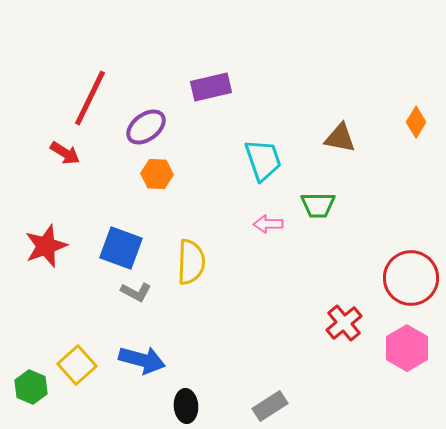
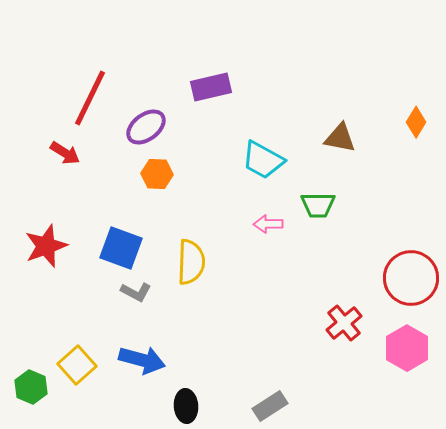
cyan trapezoid: rotated 138 degrees clockwise
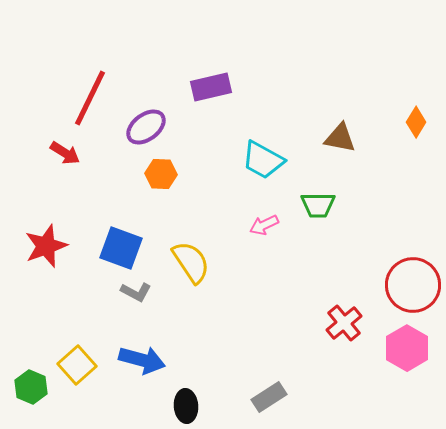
orange hexagon: moved 4 px right
pink arrow: moved 4 px left, 1 px down; rotated 24 degrees counterclockwise
yellow semicircle: rotated 36 degrees counterclockwise
red circle: moved 2 px right, 7 px down
gray rectangle: moved 1 px left, 9 px up
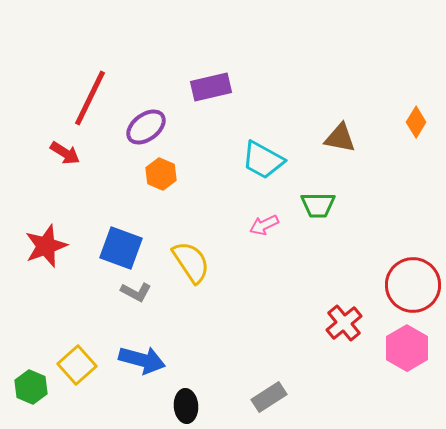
orange hexagon: rotated 20 degrees clockwise
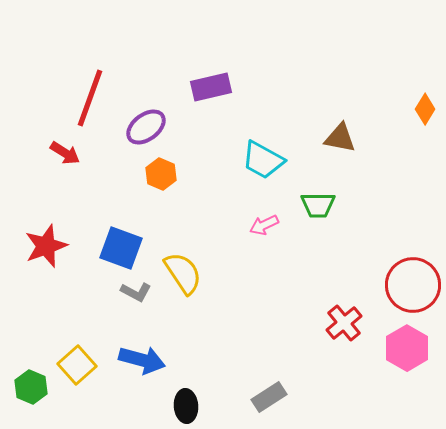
red line: rotated 6 degrees counterclockwise
orange diamond: moved 9 px right, 13 px up
yellow semicircle: moved 8 px left, 11 px down
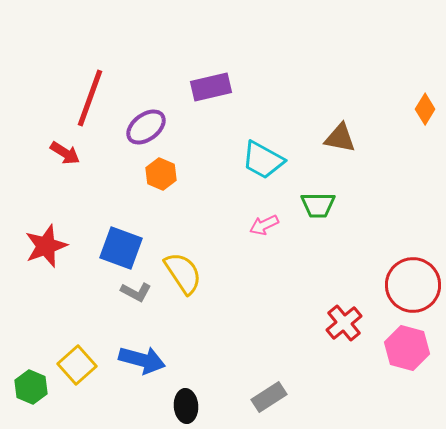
pink hexagon: rotated 15 degrees counterclockwise
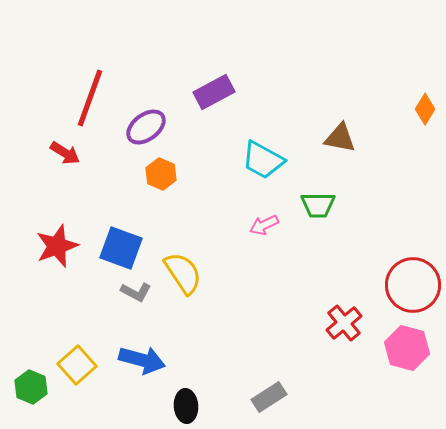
purple rectangle: moved 3 px right, 5 px down; rotated 15 degrees counterclockwise
red star: moved 11 px right
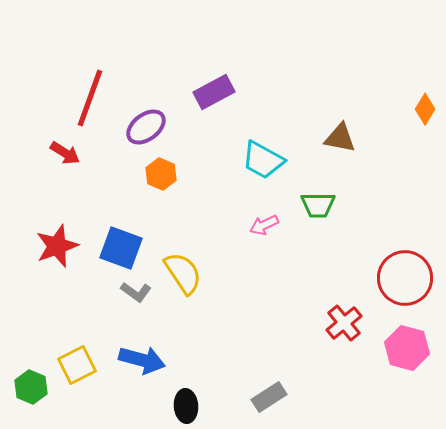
red circle: moved 8 px left, 7 px up
gray L-shape: rotated 8 degrees clockwise
yellow square: rotated 15 degrees clockwise
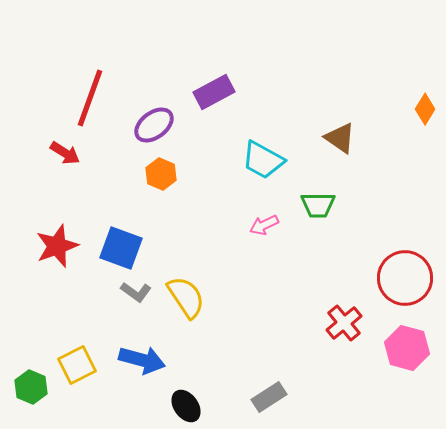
purple ellipse: moved 8 px right, 2 px up
brown triangle: rotated 24 degrees clockwise
yellow semicircle: moved 3 px right, 24 px down
black ellipse: rotated 32 degrees counterclockwise
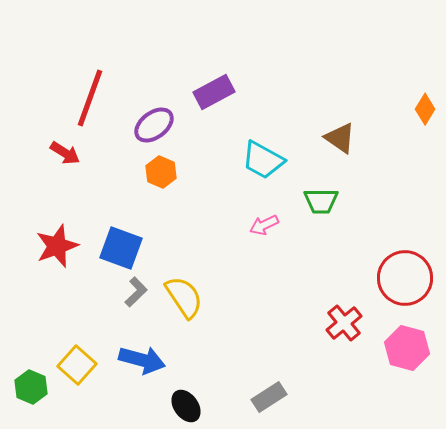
orange hexagon: moved 2 px up
green trapezoid: moved 3 px right, 4 px up
gray L-shape: rotated 80 degrees counterclockwise
yellow semicircle: moved 2 px left
yellow square: rotated 21 degrees counterclockwise
